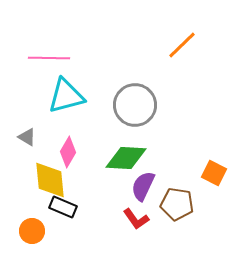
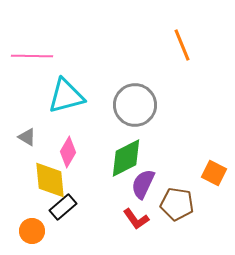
orange line: rotated 68 degrees counterclockwise
pink line: moved 17 px left, 2 px up
green diamond: rotated 30 degrees counterclockwise
purple semicircle: moved 2 px up
black rectangle: rotated 64 degrees counterclockwise
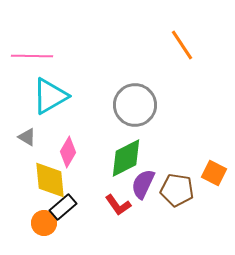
orange line: rotated 12 degrees counterclockwise
cyan triangle: moved 16 px left; rotated 15 degrees counterclockwise
brown pentagon: moved 14 px up
red L-shape: moved 18 px left, 14 px up
orange circle: moved 12 px right, 8 px up
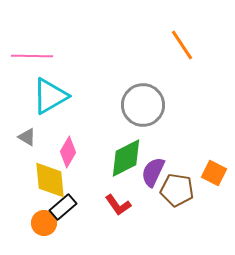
gray circle: moved 8 px right
purple semicircle: moved 10 px right, 12 px up
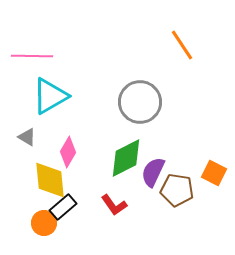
gray circle: moved 3 px left, 3 px up
red L-shape: moved 4 px left
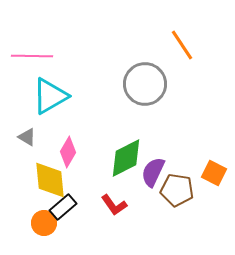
gray circle: moved 5 px right, 18 px up
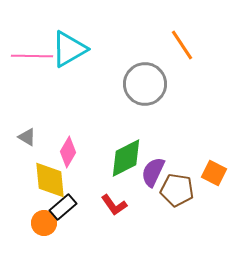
cyan triangle: moved 19 px right, 47 px up
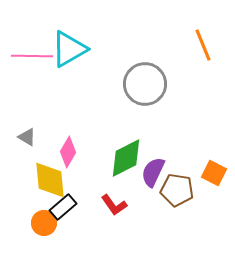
orange line: moved 21 px right; rotated 12 degrees clockwise
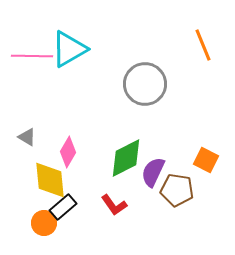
orange square: moved 8 px left, 13 px up
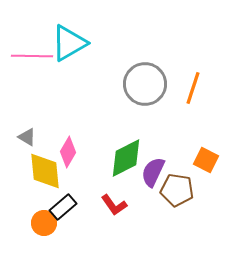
orange line: moved 10 px left, 43 px down; rotated 40 degrees clockwise
cyan triangle: moved 6 px up
yellow diamond: moved 5 px left, 9 px up
